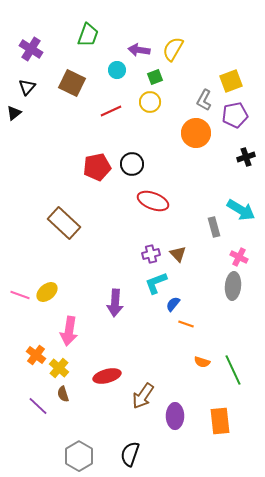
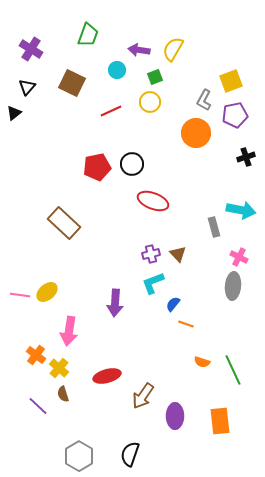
cyan arrow at (241, 210): rotated 20 degrees counterclockwise
cyan L-shape at (156, 283): moved 3 px left
pink line at (20, 295): rotated 12 degrees counterclockwise
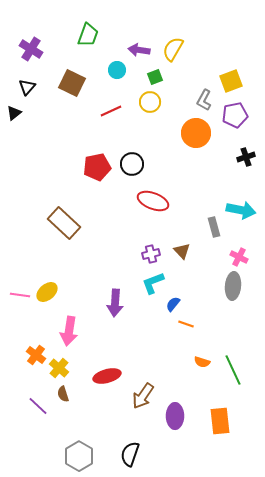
brown triangle at (178, 254): moved 4 px right, 3 px up
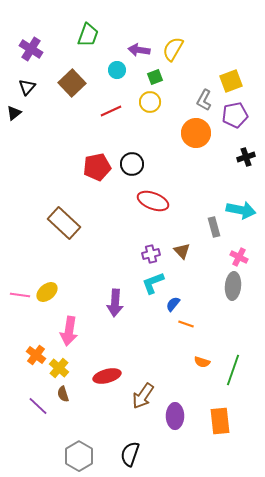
brown square at (72, 83): rotated 20 degrees clockwise
green line at (233, 370): rotated 44 degrees clockwise
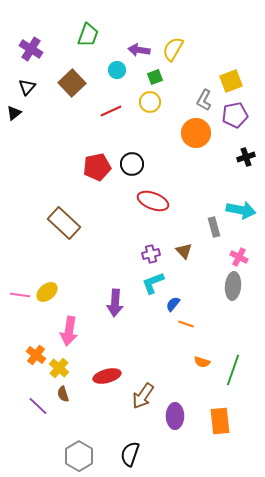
brown triangle at (182, 251): moved 2 px right
